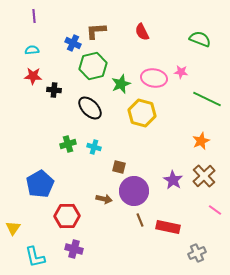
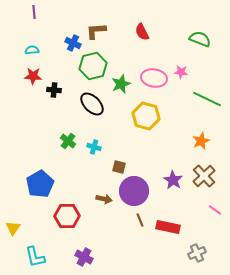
purple line: moved 4 px up
black ellipse: moved 2 px right, 4 px up
yellow hexagon: moved 4 px right, 3 px down
green cross: moved 3 px up; rotated 35 degrees counterclockwise
purple cross: moved 10 px right, 8 px down; rotated 12 degrees clockwise
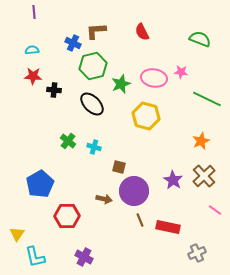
yellow triangle: moved 4 px right, 6 px down
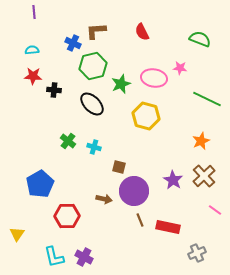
pink star: moved 1 px left, 4 px up
cyan L-shape: moved 19 px right
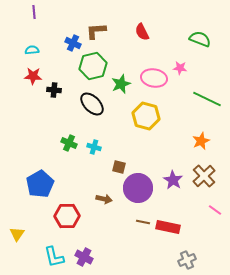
green cross: moved 1 px right, 2 px down; rotated 14 degrees counterclockwise
purple circle: moved 4 px right, 3 px up
brown line: moved 3 px right, 2 px down; rotated 56 degrees counterclockwise
gray cross: moved 10 px left, 7 px down
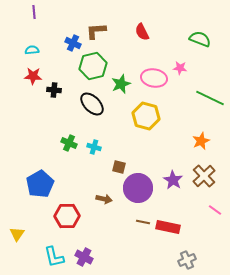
green line: moved 3 px right, 1 px up
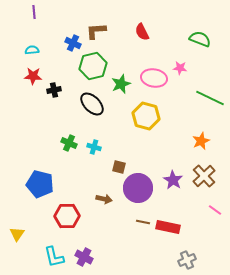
black cross: rotated 16 degrees counterclockwise
blue pentagon: rotated 28 degrees counterclockwise
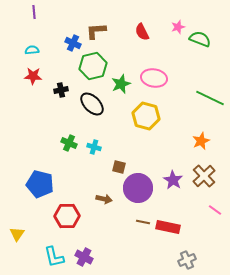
pink star: moved 2 px left, 41 px up; rotated 24 degrees counterclockwise
black cross: moved 7 px right
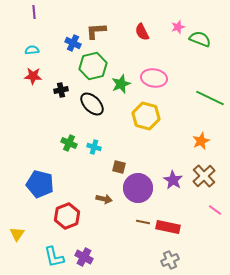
red hexagon: rotated 20 degrees counterclockwise
gray cross: moved 17 px left
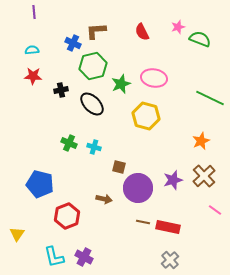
purple star: rotated 24 degrees clockwise
gray cross: rotated 18 degrees counterclockwise
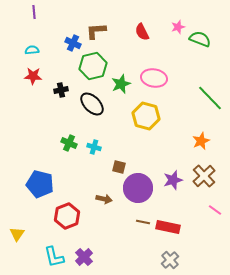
green line: rotated 20 degrees clockwise
purple cross: rotated 18 degrees clockwise
